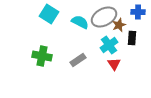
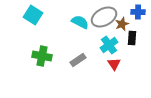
cyan square: moved 16 px left, 1 px down
brown star: moved 3 px right, 1 px up
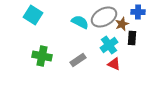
red triangle: rotated 32 degrees counterclockwise
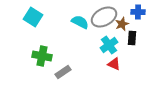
cyan square: moved 2 px down
gray rectangle: moved 15 px left, 12 px down
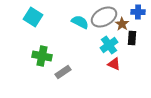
brown star: rotated 16 degrees counterclockwise
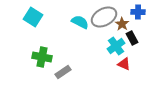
black rectangle: rotated 32 degrees counterclockwise
cyan cross: moved 7 px right, 1 px down
green cross: moved 1 px down
red triangle: moved 10 px right
